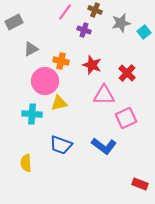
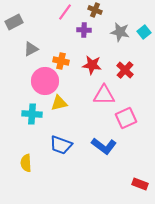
gray star: moved 1 px left, 9 px down; rotated 24 degrees clockwise
purple cross: rotated 16 degrees counterclockwise
red star: rotated 12 degrees counterclockwise
red cross: moved 2 px left, 3 px up
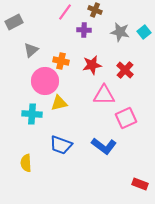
gray triangle: moved 1 px down; rotated 14 degrees counterclockwise
red star: rotated 18 degrees counterclockwise
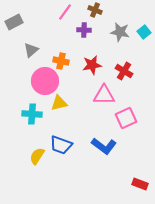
red cross: moved 1 px left, 1 px down; rotated 12 degrees counterclockwise
yellow semicircle: moved 11 px right, 7 px up; rotated 36 degrees clockwise
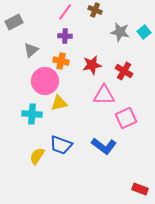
purple cross: moved 19 px left, 6 px down
red rectangle: moved 5 px down
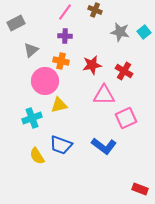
gray rectangle: moved 2 px right, 1 px down
yellow triangle: moved 2 px down
cyan cross: moved 4 px down; rotated 24 degrees counterclockwise
yellow semicircle: rotated 66 degrees counterclockwise
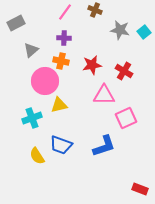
gray star: moved 2 px up
purple cross: moved 1 px left, 2 px down
blue L-shape: rotated 55 degrees counterclockwise
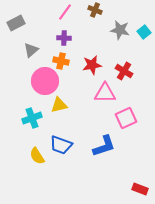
pink triangle: moved 1 px right, 2 px up
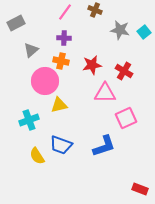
cyan cross: moved 3 px left, 2 px down
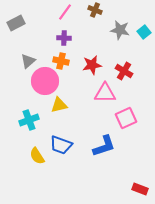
gray triangle: moved 3 px left, 11 px down
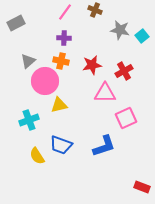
cyan square: moved 2 px left, 4 px down
red cross: rotated 30 degrees clockwise
red rectangle: moved 2 px right, 2 px up
